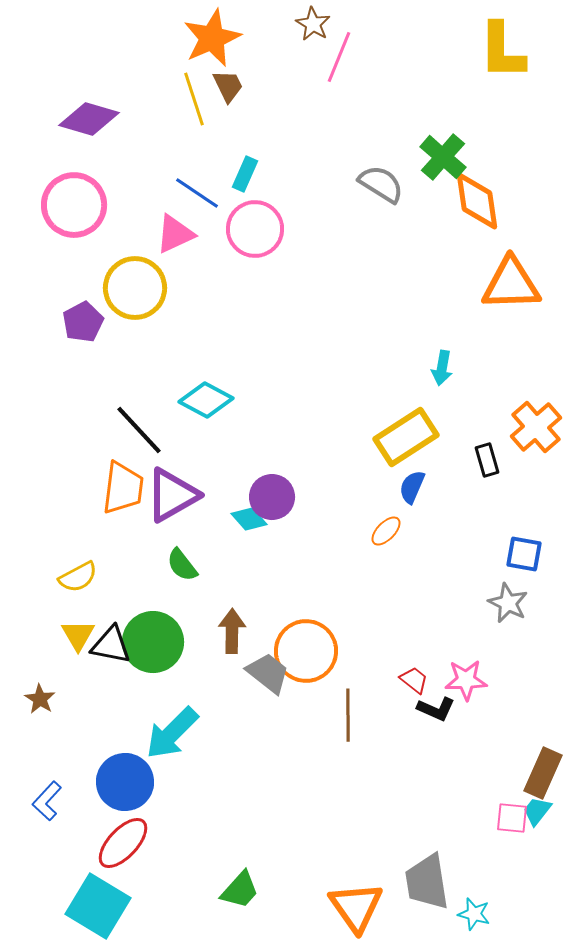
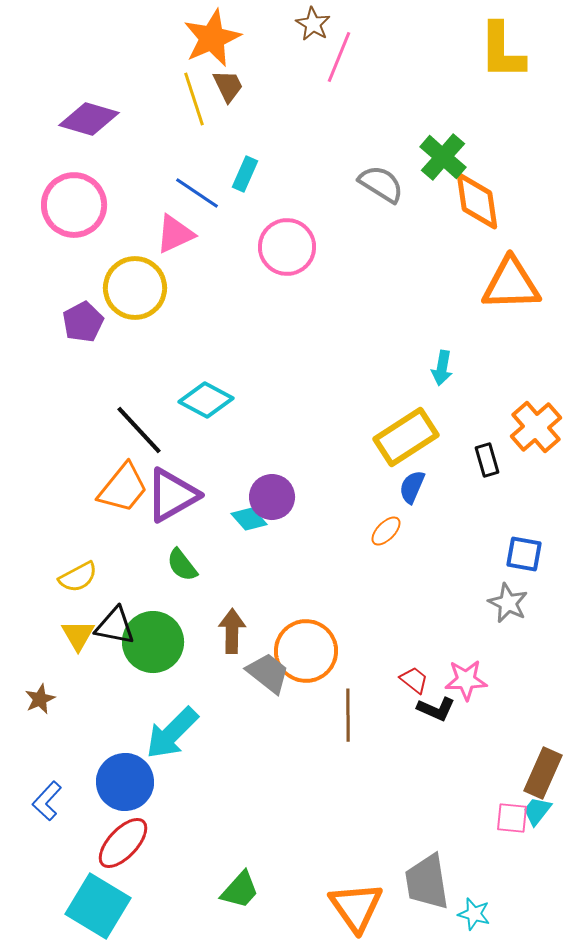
pink circle at (255, 229): moved 32 px right, 18 px down
orange trapezoid at (123, 488): rotated 32 degrees clockwise
black triangle at (111, 645): moved 4 px right, 19 px up
brown star at (40, 699): rotated 16 degrees clockwise
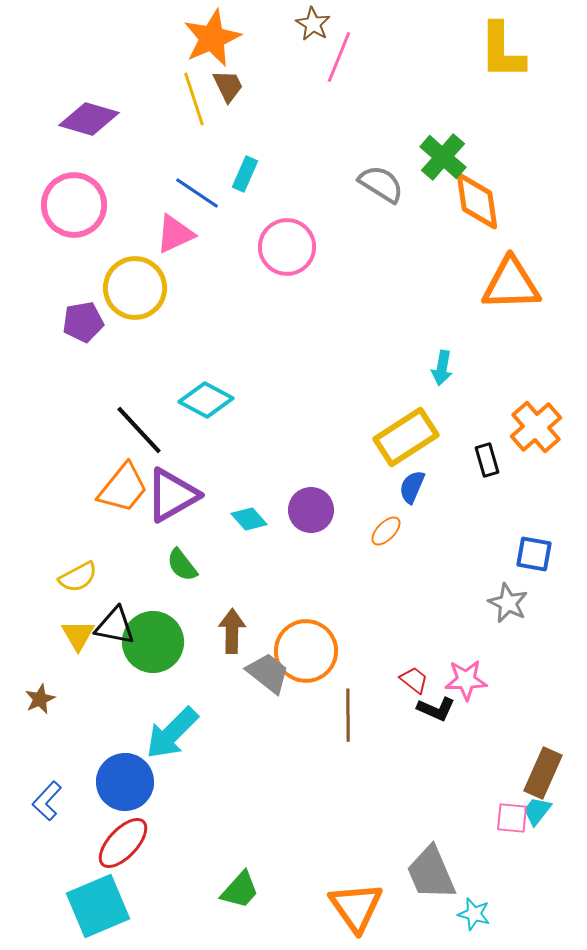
purple pentagon at (83, 322): rotated 18 degrees clockwise
purple circle at (272, 497): moved 39 px right, 13 px down
blue square at (524, 554): moved 10 px right
gray trapezoid at (427, 882): moved 4 px right, 9 px up; rotated 14 degrees counterclockwise
cyan square at (98, 906): rotated 36 degrees clockwise
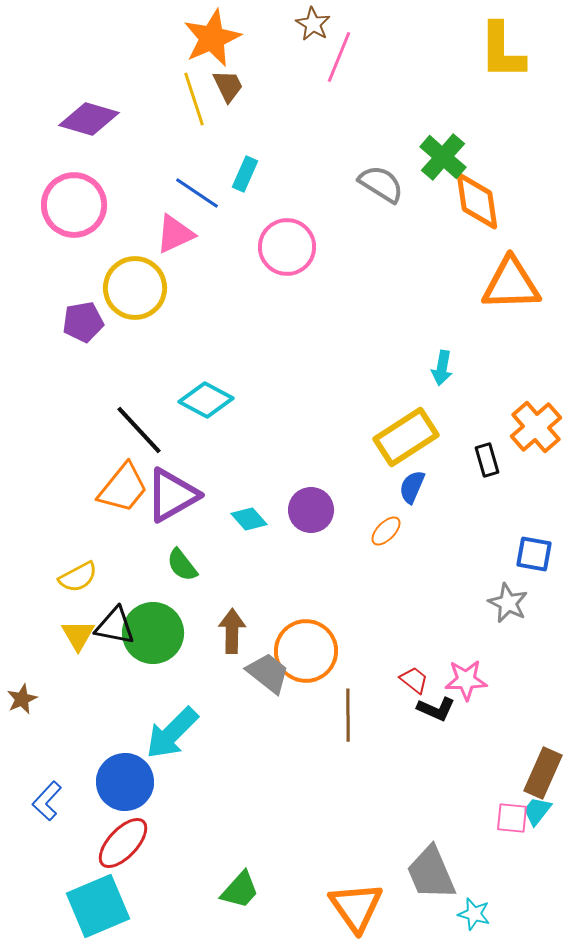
green circle at (153, 642): moved 9 px up
brown star at (40, 699): moved 18 px left
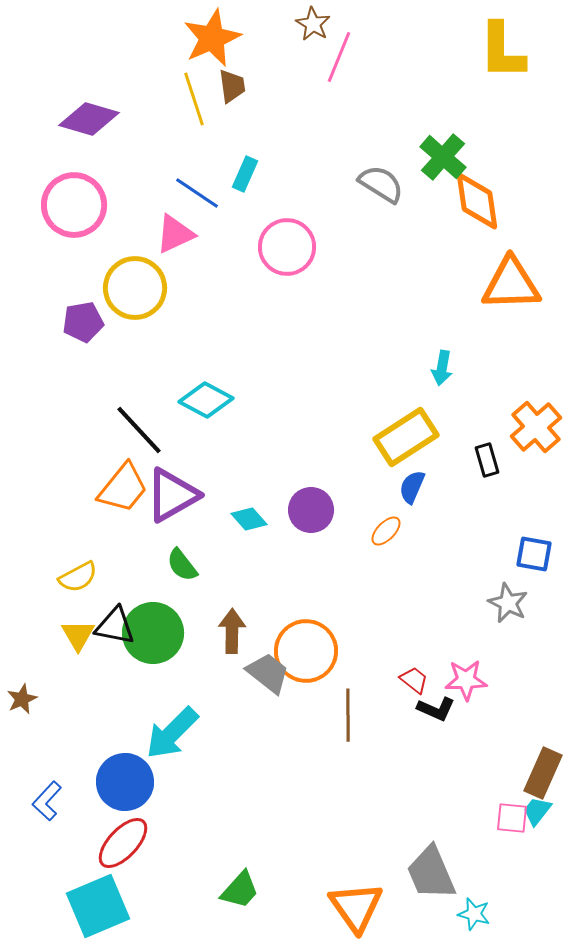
brown trapezoid at (228, 86): moved 4 px right; rotated 18 degrees clockwise
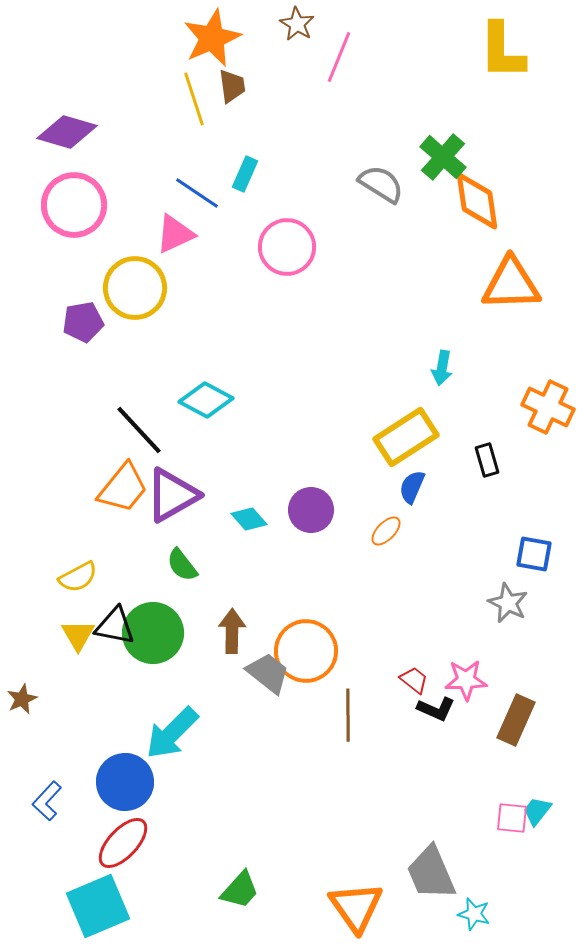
brown star at (313, 24): moved 16 px left
purple diamond at (89, 119): moved 22 px left, 13 px down
orange cross at (536, 427): moved 12 px right, 20 px up; rotated 24 degrees counterclockwise
brown rectangle at (543, 773): moved 27 px left, 53 px up
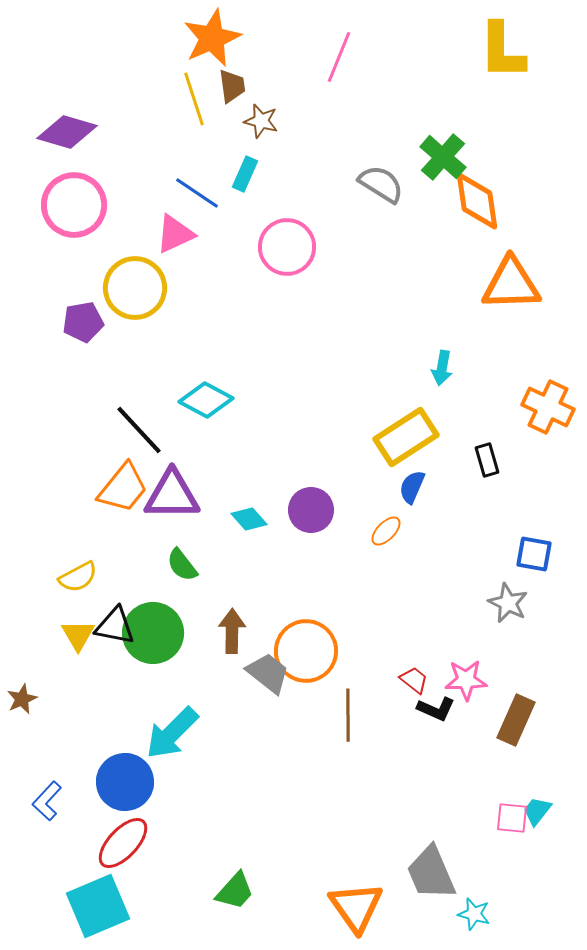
brown star at (297, 24): moved 36 px left, 97 px down; rotated 16 degrees counterclockwise
purple triangle at (172, 495): rotated 30 degrees clockwise
green trapezoid at (240, 890): moved 5 px left, 1 px down
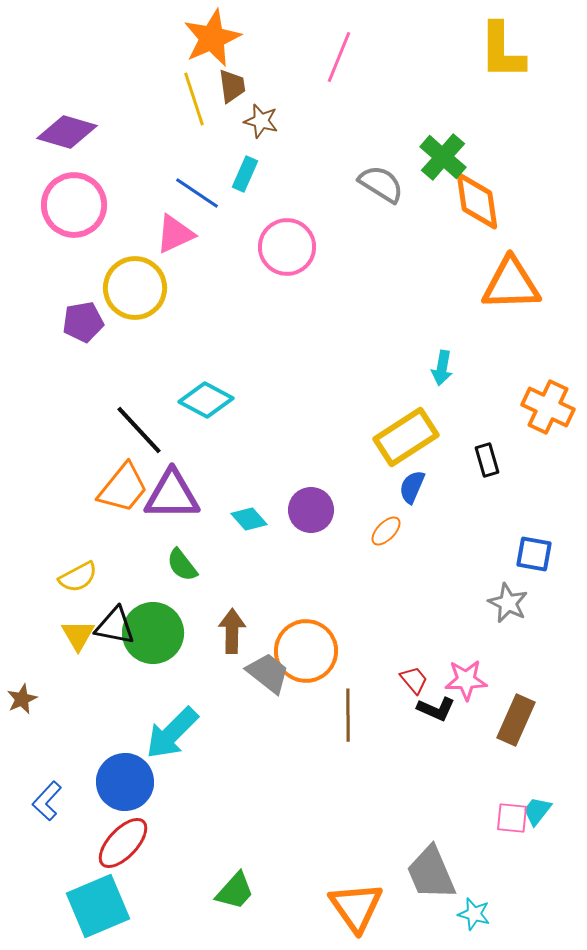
red trapezoid at (414, 680): rotated 12 degrees clockwise
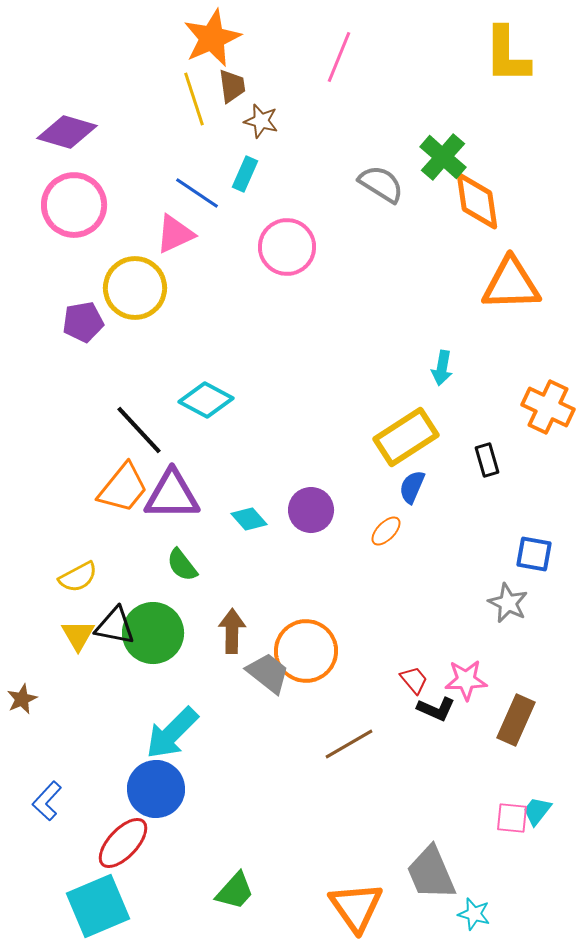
yellow L-shape at (502, 51): moved 5 px right, 4 px down
brown line at (348, 715): moved 1 px right, 29 px down; rotated 60 degrees clockwise
blue circle at (125, 782): moved 31 px right, 7 px down
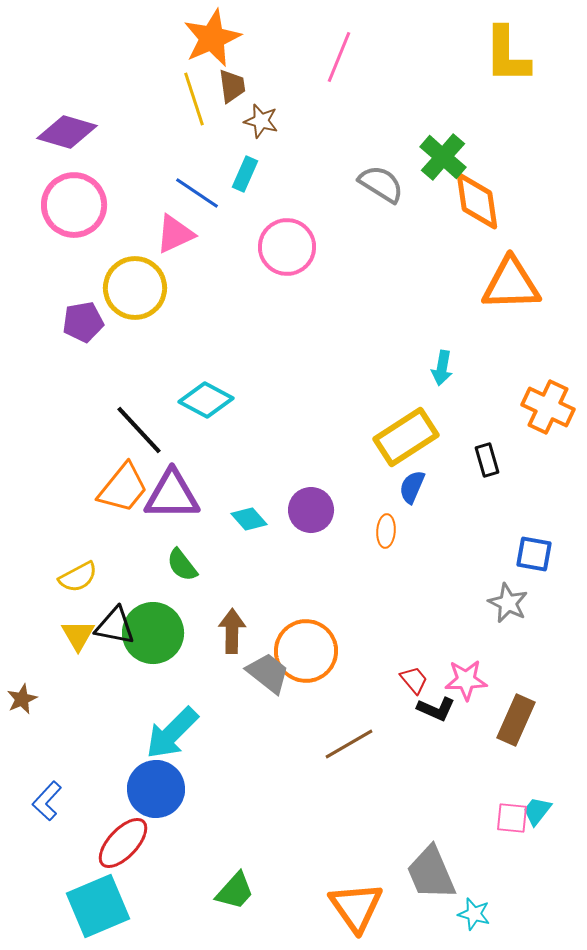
orange ellipse at (386, 531): rotated 40 degrees counterclockwise
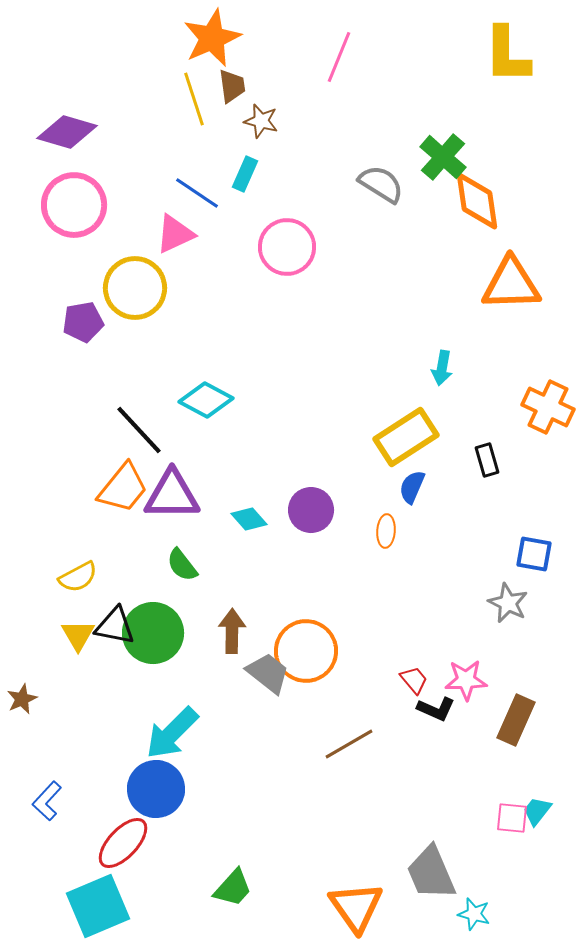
green trapezoid at (235, 891): moved 2 px left, 3 px up
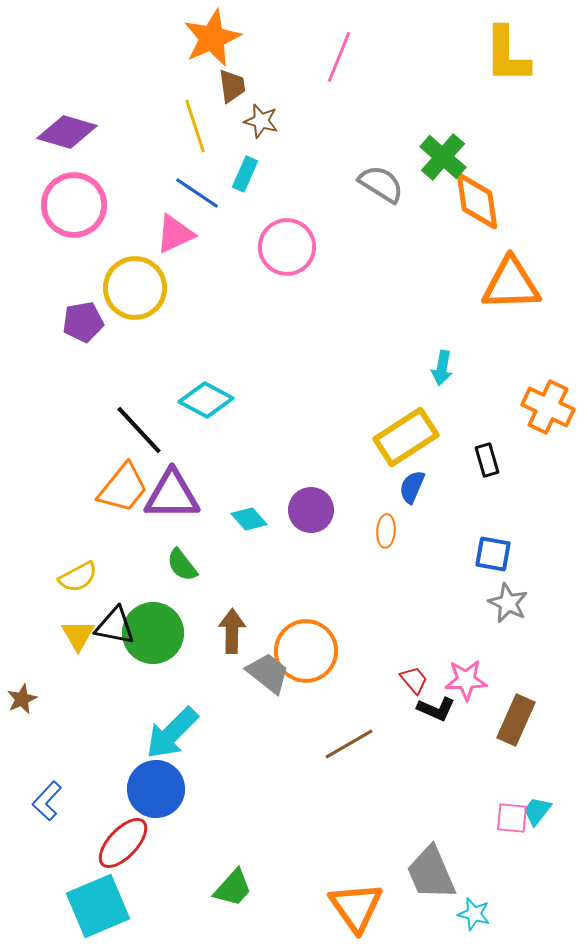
yellow line at (194, 99): moved 1 px right, 27 px down
blue square at (534, 554): moved 41 px left
